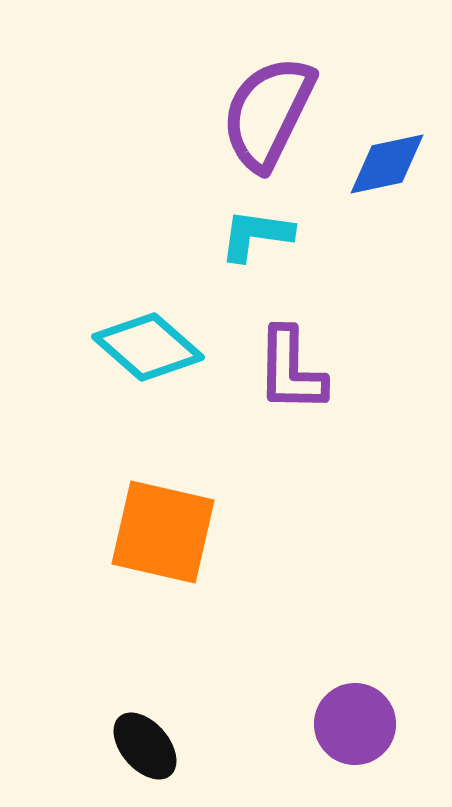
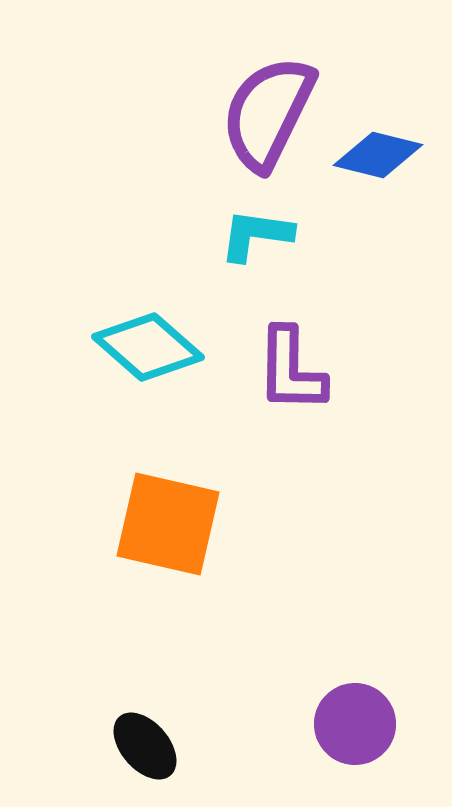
blue diamond: moved 9 px left, 9 px up; rotated 26 degrees clockwise
orange square: moved 5 px right, 8 px up
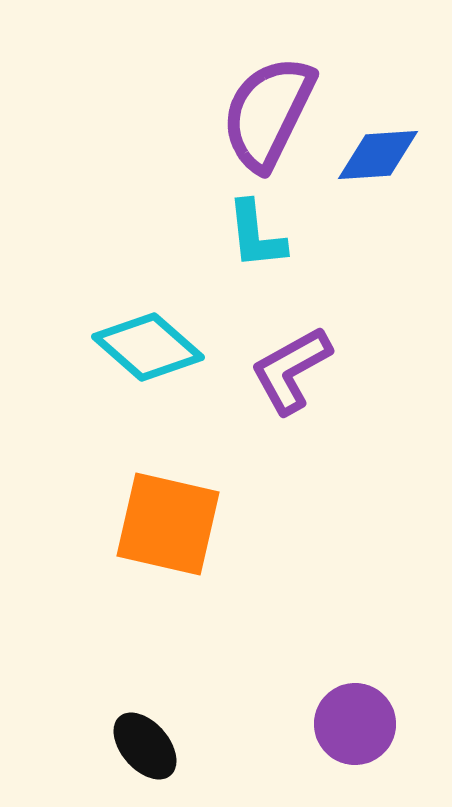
blue diamond: rotated 18 degrees counterclockwise
cyan L-shape: rotated 104 degrees counterclockwise
purple L-shape: rotated 60 degrees clockwise
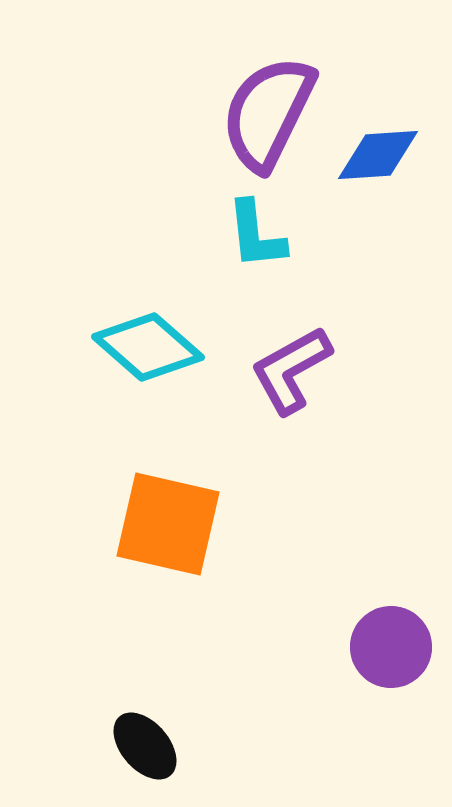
purple circle: moved 36 px right, 77 px up
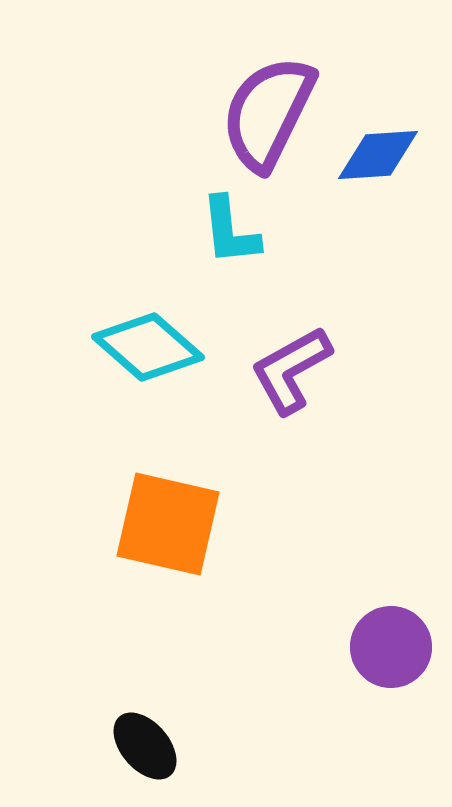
cyan L-shape: moved 26 px left, 4 px up
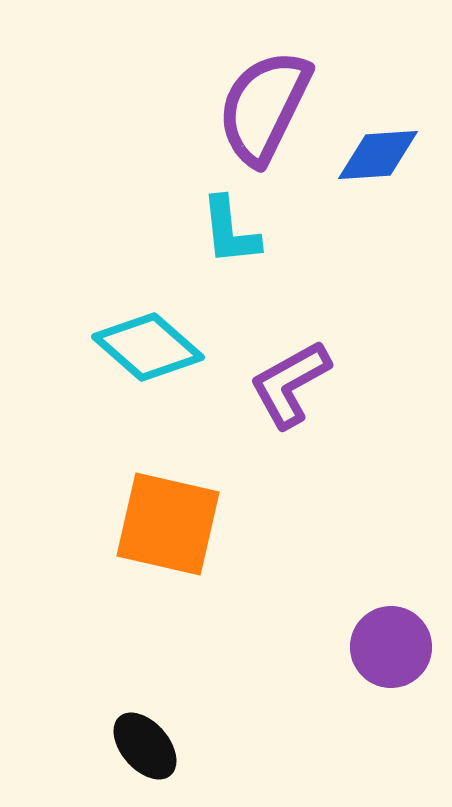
purple semicircle: moved 4 px left, 6 px up
purple L-shape: moved 1 px left, 14 px down
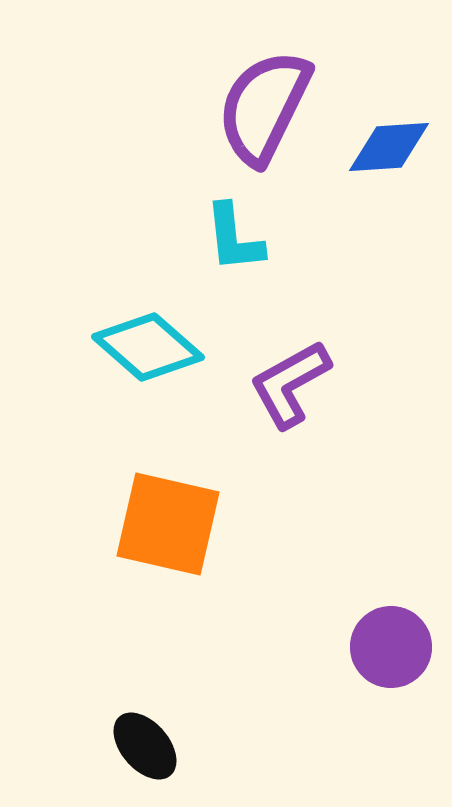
blue diamond: moved 11 px right, 8 px up
cyan L-shape: moved 4 px right, 7 px down
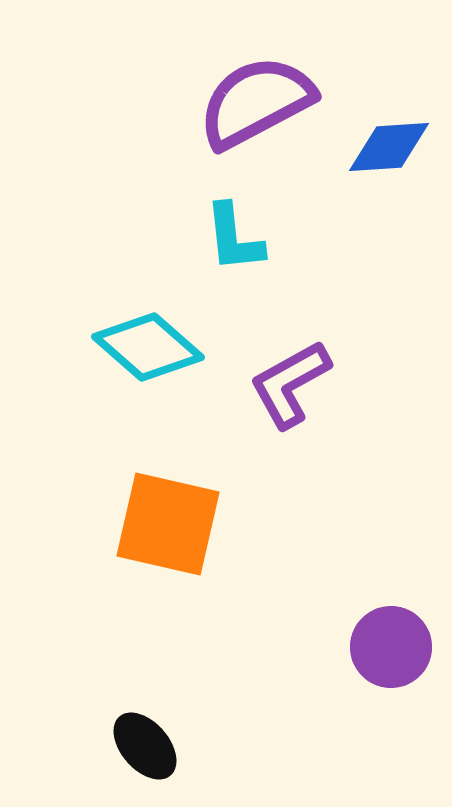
purple semicircle: moved 8 px left, 5 px up; rotated 36 degrees clockwise
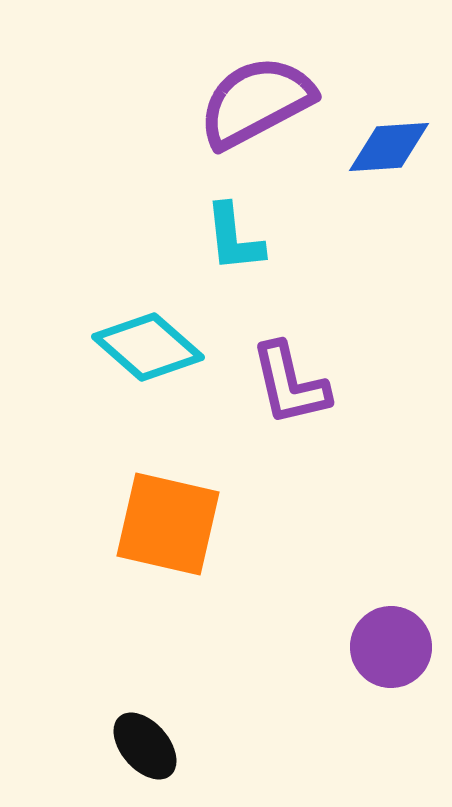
purple L-shape: rotated 74 degrees counterclockwise
